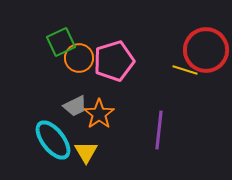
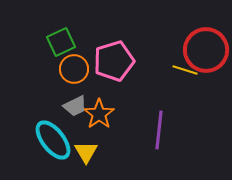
orange circle: moved 5 px left, 11 px down
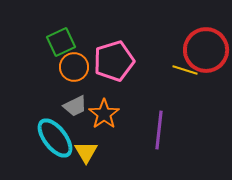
orange circle: moved 2 px up
orange star: moved 5 px right
cyan ellipse: moved 2 px right, 2 px up
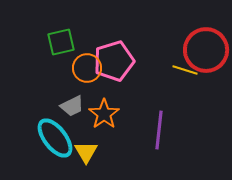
green square: rotated 12 degrees clockwise
orange circle: moved 13 px right, 1 px down
gray trapezoid: moved 3 px left
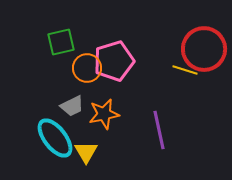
red circle: moved 2 px left, 1 px up
orange star: rotated 24 degrees clockwise
purple line: rotated 18 degrees counterclockwise
